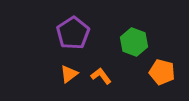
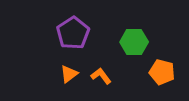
green hexagon: rotated 20 degrees counterclockwise
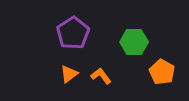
orange pentagon: rotated 15 degrees clockwise
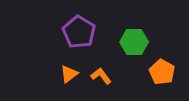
purple pentagon: moved 6 px right, 1 px up; rotated 8 degrees counterclockwise
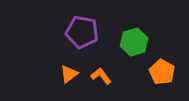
purple pentagon: moved 3 px right; rotated 20 degrees counterclockwise
green hexagon: rotated 16 degrees counterclockwise
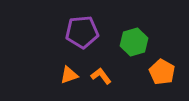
purple pentagon: rotated 16 degrees counterclockwise
orange triangle: moved 1 px down; rotated 18 degrees clockwise
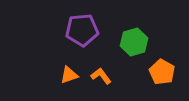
purple pentagon: moved 2 px up
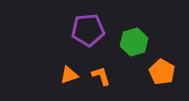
purple pentagon: moved 6 px right
orange L-shape: rotated 20 degrees clockwise
